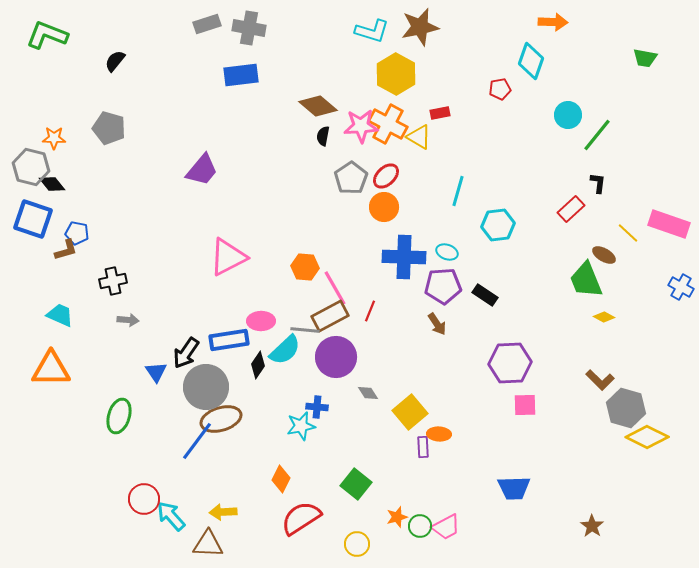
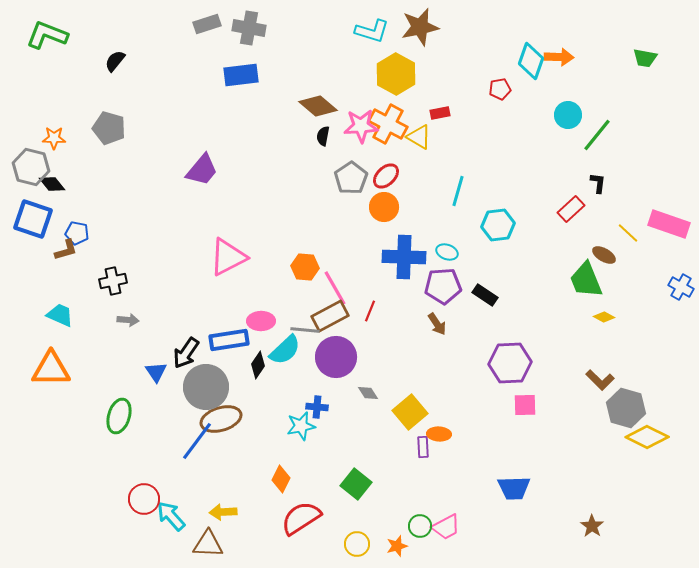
orange arrow at (553, 22): moved 6 px right, 35 px down
orange star at (397, 517): moved 29 px down
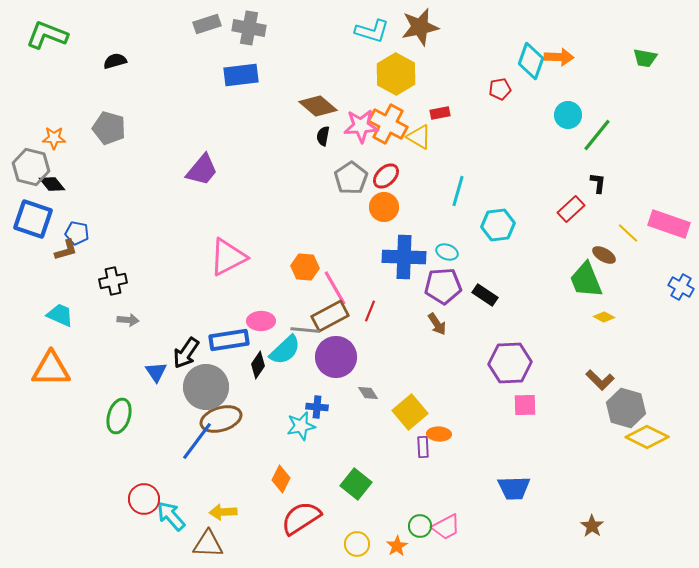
black semicircle at (115, 61): rotated 35 degrees clockwise
orange star at (397, 546): rotated 15 degrees counterclockwise
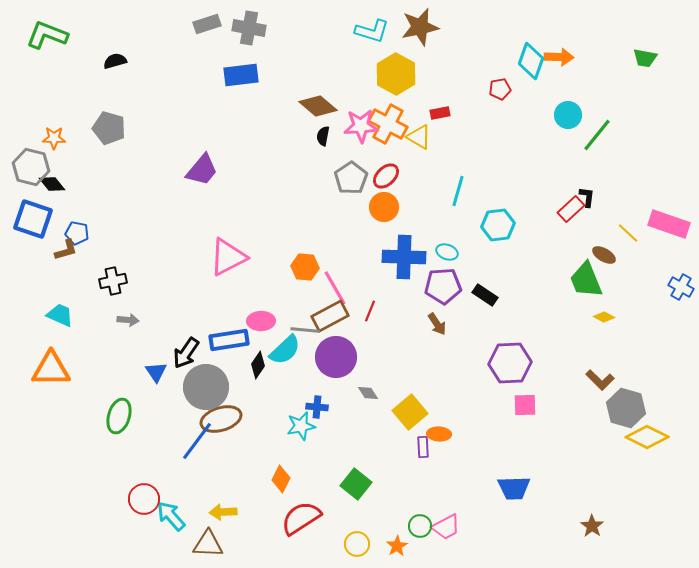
black L-shape at (598, 183): moved 11 px left, 14 px down
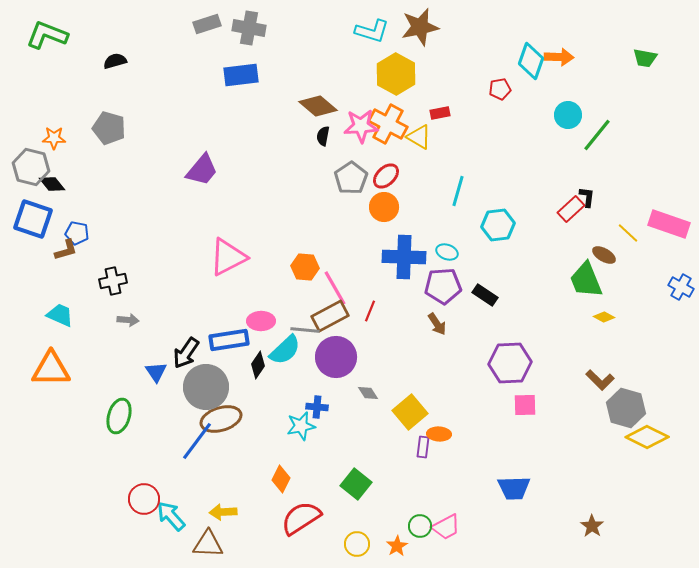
purple rectangle at (423, 447): rotated 10 degrees clockwise
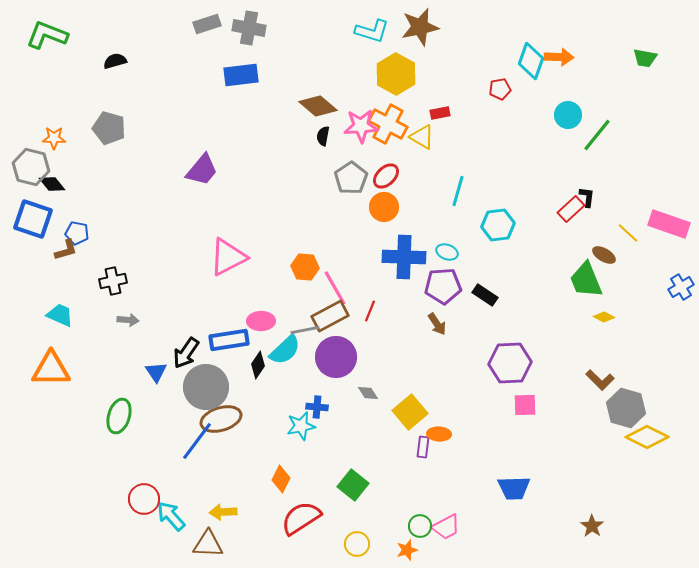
yellow triangle at (419, 137): moved 3 px right
blue cross at (681, 287): rotated 30 degrees clockwise
gray line at (305, 330): rotated 16 degrees counterclockwise
green square at (356, 484): moved 3 px left, 1 px down
orange star at (397, 546): moved 10 px right, 4 px down; rotated 15 degrees clockwise
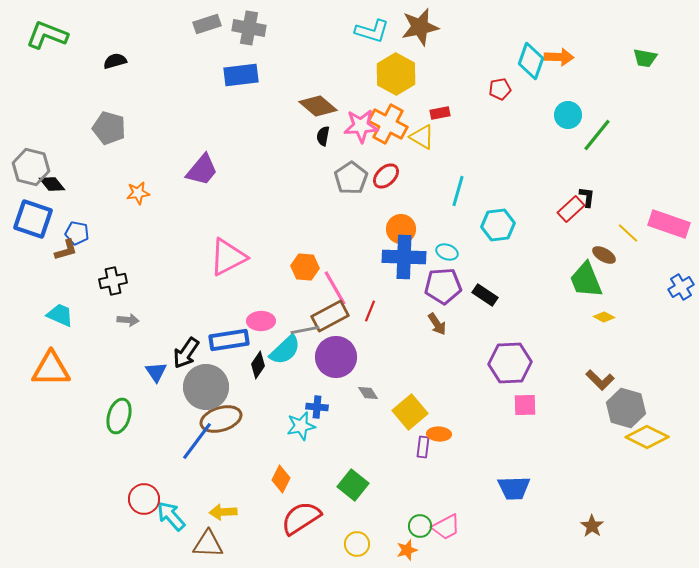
orange star at (54, 138): moved 84 px right, 55 px down; rotated 10 degrees counterclockwise
orange circle at (384, 207): moved 17 px right, 22 px down
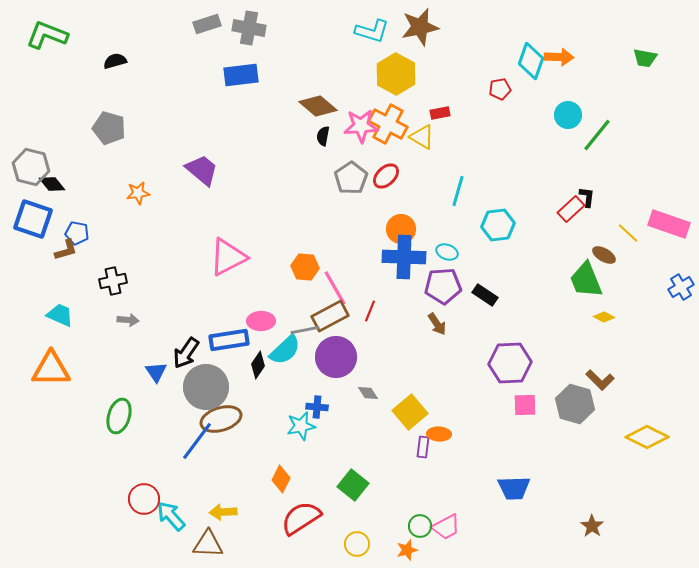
purple trapezoid at (202, 170): rotated 90 degrees counterclockwise
gray hexagon at (626, 408): moved 51 px left, 4 px up
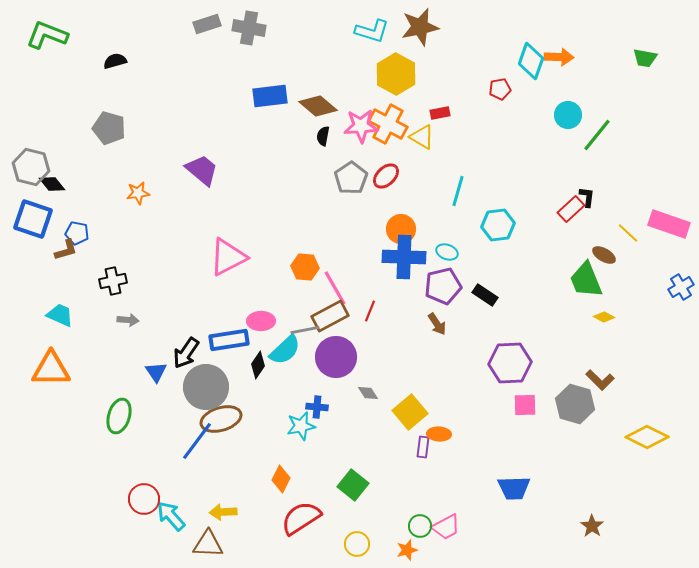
blue rectangle at (241, 75): moved 29 px right, 21 px down
purple pentagon at (443, 286): rotated 9 degrees counterclockwise
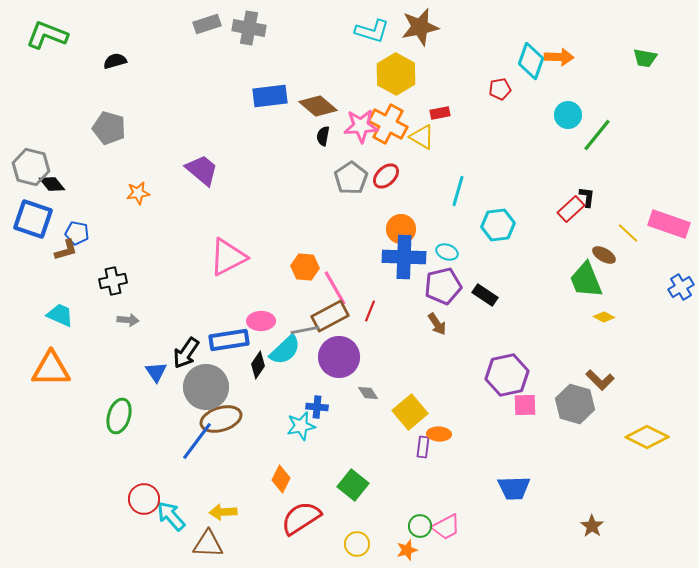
purple circle at (336, 357): moved 3 px right
purple hexagon at (510, 363): moved 3 px left, 12 px down; rotated 9 degrees counterclockwise
